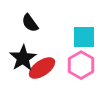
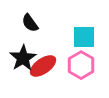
red ellipse: moved 1 px right, 2 px up
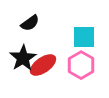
black semicircle: rotated 90 degrees counterclockwise
red ellipse: moved 1 px up
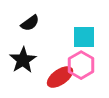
black star: moved 2 px down
red ellipse: moved 17 px right, 12 px down
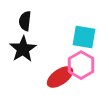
black semicircle: moved 5 px left, 2 px up; rotated 132 degrees clockwise
cyan square: rotated 10 degrees clockwise
black star: moved 11 px up
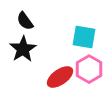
black semicircle: rotated 42 degrees counterclockwise
pink hexagon: moved 8 px right, 4 px down
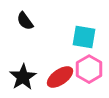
black star: moved 28 px down
